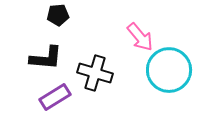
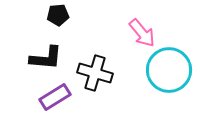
pink arrow: moved 2 px right, 4 px up
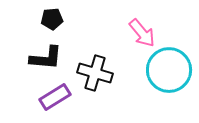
black pentagon: moved 6 px left, 4 px down
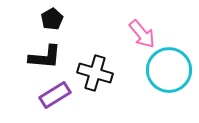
black pentagon: rotated 25 degrees counterclockwise
pink arrow: moved 1 px down
black L-shape: moved 1 px left, 1 px up
purple rectangle: moved 2 px up
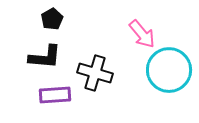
purple rectangle: rotated 28 degrees clockwise
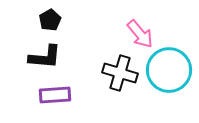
black pentagon: moved 2 px left, 1 px down
pink arrow: moved 2 px left
black cross: moved 25 px right
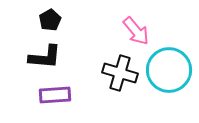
pink arrow: moved 4 px left, 3 px up
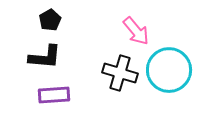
purple rectangle: moved 1 px left
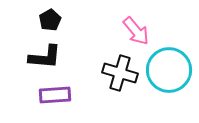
purple rectangle: moved 1 px right
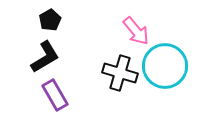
black L-shape: rotated 36 degrees counterclockwise
cyan circle: moved 4 px left, 4 px up
purple rectangle: rotated 64 degrees clockwise
